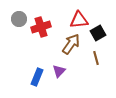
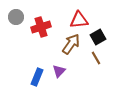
gray circle: moved 3 px left, 2 px up
black square: moved 4 px down
brown line: rotated 16 degrees counterclockwise
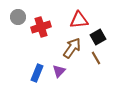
gray circle: moved 2 px right
brown arrow: moved 1 px right, 4 px down
blue rectangle: moved 4 px up
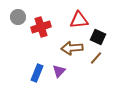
black square: rotated 35 degrees counterclockwise
brown arrow: rotated 130 degrees counterclockwise
brown line: rotated 72 degrees clockwise
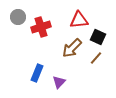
brown arrow: rotated 40 degrees counterclockwise
purple triangle: moved 11 px down
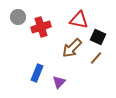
red triangle: rotated 18 degrees clockwise
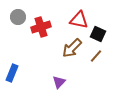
black square: moved 3 px up
brown line: moved 2 px up
blue rectangle: moved 25 px left
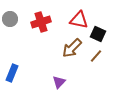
gray circle: moved 8 px left, 2 px down
red cross: moved 5 px up
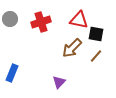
black square: moved 2 px left; rotated 14 degrees counterclockwise
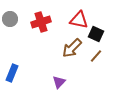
black square: rotated 14 degrees clockwise
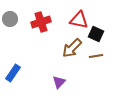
brown line: rotated 40 degrees clockwise
blue rectangle: moved 1 px right; rotated 12 degrees clockwise
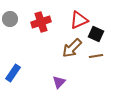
red triangle: rotated 36 degrees counterclockwise
